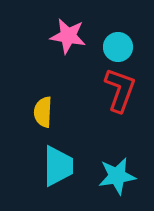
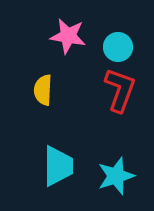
yellow semicircle: moved 22 px up
cyan star: moved 1 px left; rotated 9 degrees counterclockwise
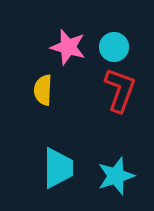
pink star: moved 11 px down; rotated 6 degrees clockwise
cyan circle: moved 4 px left
cyan trapezoid: moved 2 px down
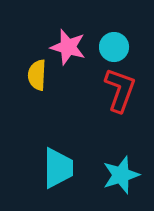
yellow semicircle: moved 6 px left, 15 px up
cyan star: moved 5 px right, 1 px up
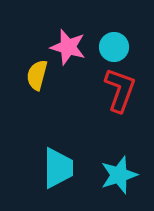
yellow semicircle: rotated 12 degrees clockwise
cyan star: moved 2 px left
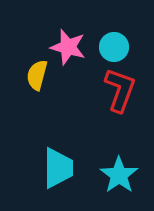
cyan star: rotated 18 degrees counterclockwise
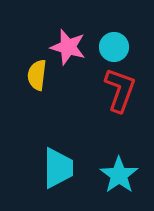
yellow semicircle: rotated 8 degrees counterclockwise
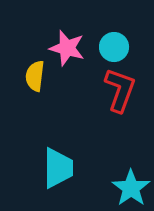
pink star: moved 1 px left, 1 px down
yellow semicircle: moved 2 px left, 1 px down
cyan star: moved 12 px right, 13 px down
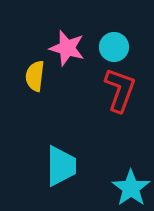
cyan trapezoid: moved 3 px right, 2 px up
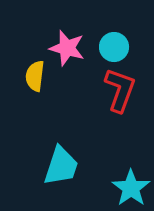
cyan trapezoid: rotated 18 degrees clockwise
